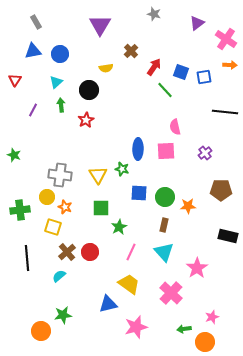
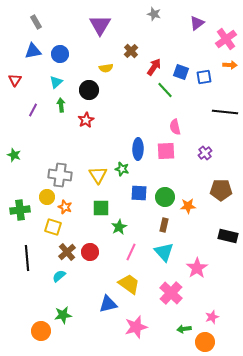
pink cross at (226, 39): rotated 20 degrees clockwise
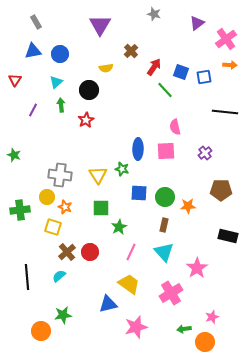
black line at (27, 258): moved 19 px down
pink cross at (171, 293): rotated 15 degrees clockwise
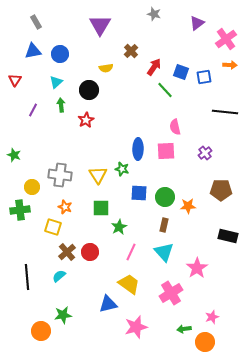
yellow circle at (47, 197): moved 15 px left, 10 px up
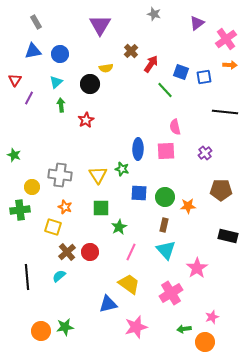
red arrow at (154, 67): moved 3 px left, 3 px up
black circle at (89, 90): moved 1 px right, 6 px up
purple line at (33, 110): moved 4 px left, 12 px up
cyan triangle at (164, 252): moved 2 px right, 2 px up
green star at (63, 315): moved 2 px right, 12 px down
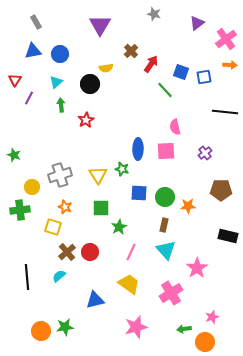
gray cross at (60, 175): rotated 25 degrees counterclockwise
blue triangle at (108, 304): moved 13 px left, 4 px up
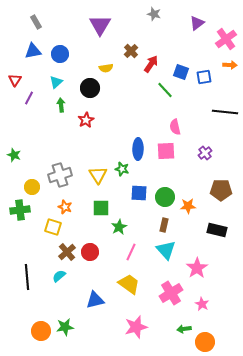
black circle at (90, 84): moved 4 px down
black rectangle at (228, 236): moved 11 px left, 6 px up
pink star at (212, 317): moved 10 px left, 13 px up; rotated 24 degrees counterclockwise
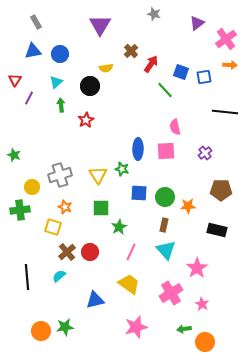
black circle at (90, 88): moved 2 px up
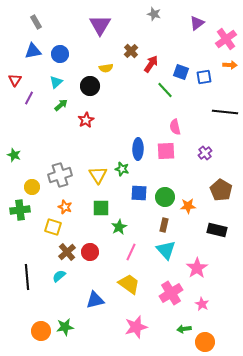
green arrow at (61, 105): rotated 56 degrees clockwise
brown pentagon at (221, 190): rotated 30 degrees clockwise
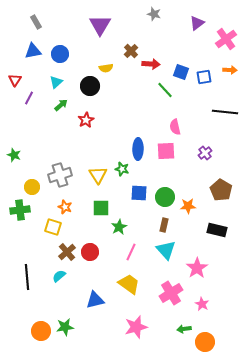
red arrow at (151, 64): rotated 60 degrees clockwise
orange arrow at (230, 65): moved 5 px down
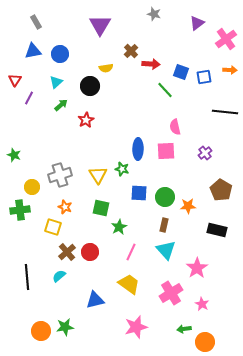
green square at (101, 208): rotated 12 degrees clockwise
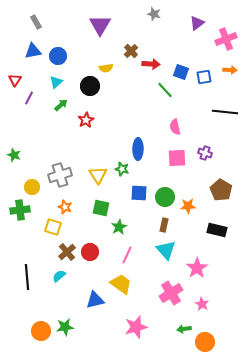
pink cross at (226, 39): rotated 15 degrees clockwise
blue circle at (60, 54): moved 2 px left, 2 px down
pink square at (166, 151): moved 11 px right, 7 px down
purple cross at (205, 153): rotated 32 degrees counterclockwise
pink line at (131, 252): moved 4 px left, 3 px down
yellow trapezoid at (129, 284): moved 8 px left
